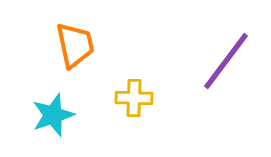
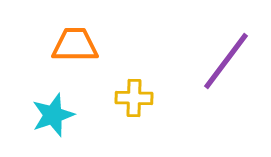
orange trapezoid: rotated 78 degrees counterclockwise
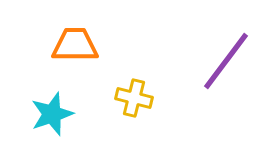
yellow cross: rotated 12 degrees clockwise
cyan star: moved 1 px left, 1 px up
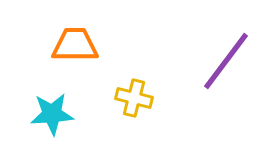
cyan star: rotated 15 degrees clockwise
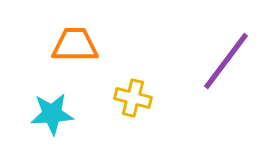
yellow cross: moved 1 px left
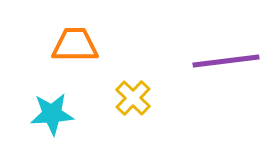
purple line: rotated 46 degrees clockwise
yellow cross: rotated 30 degrees clockwise
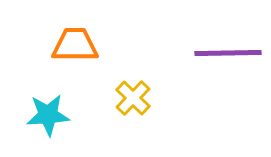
purple line: moved 2 px right, 8 px up; rotated 6 degrees clockwise
cyan star: moved 4 px left, 1 px down
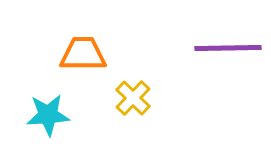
orange trapezoid: moved 8 px right, 9 px down
purple line: moved 5 px up
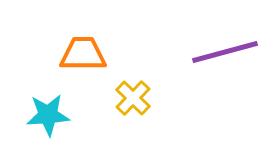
purple line: moved 3 px left, 4 px down; rotated 14 degrees counterclockwise
